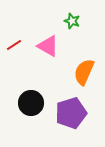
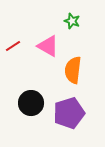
red line: moved 1 px left, 1 px down
orange semicircle: moved 11 px left, 2 px up; rotated 16 degrees counterclockwise
purple pentagon: moved 2 px left
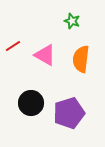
pink triangle: moved 3 px left, 9 px down
orange semicircle: moved 8 px right, 11 px up
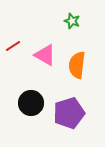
orange semicircle: moved 4 px left, 6 px down
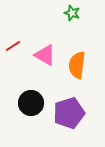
green star: moved 8 px up
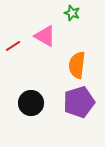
pink triangle: moved 19 px up
purple pentagon: moved 10 px right, 11 px up
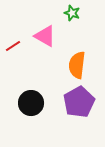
purple pentagon: rotated 12 degrees counterclockwise
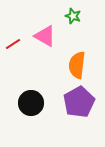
green star: moved 1 px right, 3 px down
red line: moved 2 px up
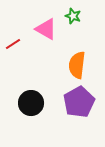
pink triangle: moved 1 px right, 7 px up
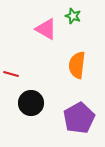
red line: moved 2 px left, 30 px down; rotated 49 degrees clockwise
purple pentagon: moved 16 px down
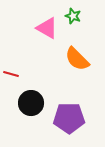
pink triangle: moved 1 px right, 1 px up
orange semicircle: moved 6 px up; rotated 52 degrees counterclockwise
purple pentagon: moved 10 px left; rotated 28 degrees clockwise
